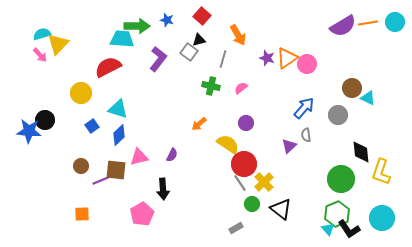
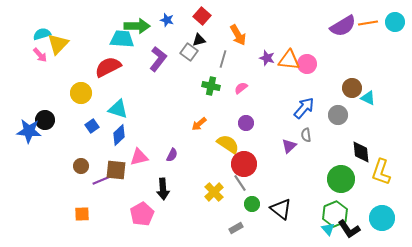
orange triangle at (287, 58): moved 2 px right, 2 px down; rotated 40 degrees clockwise
yellow cross at (264, 182): moved 50 px left, 10 px down
green hexagon at (337, 214): moved 2 px left
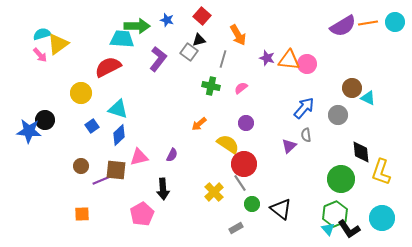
yellow triangle at (58, 44): rotated 10 degrees clockwise
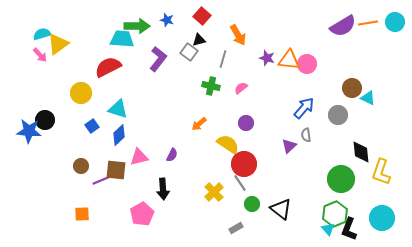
black L-shape at (349, 229): rotated 55 degrees clockwise
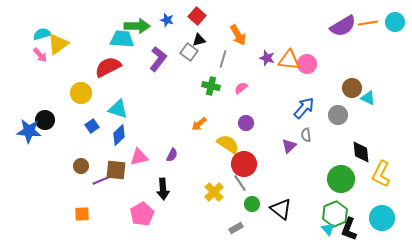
red square at (202, 16): moved 5 px left
yellow L-shape at (381, 172): moved 2 px down; rotated 8 degrees clockwise
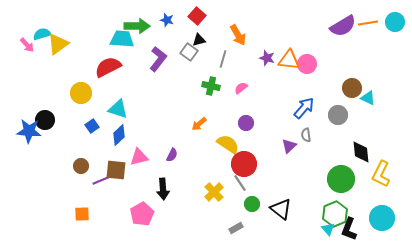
pink arrow at (40, 55): moved 13 px left, 10 px up
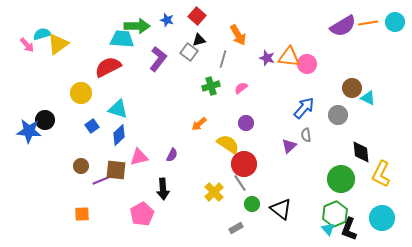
orange triangle at (289, 60): moved 3 px up
green cross at (211, 86): rotated 30 degrees counterclockwise
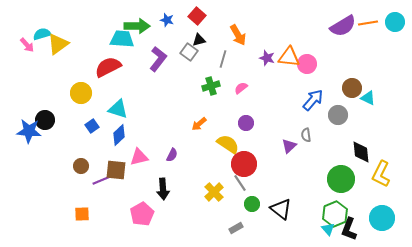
blue arrow at (304, 108): moved 9 px right, 8 px up
